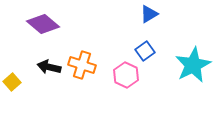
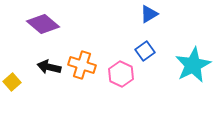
pink hexagon: moved 5 px left, 1 px up
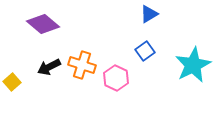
black arrow: rotated 40 degrees counterclockwise
pink hexagon: moved 5 px left, 4 px down
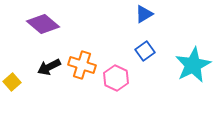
blue triangle: moved 5 px left
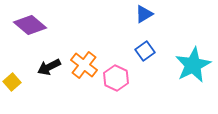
purple diamond: moved 13 px left, 1 px down
orange cross: moved 2 px right; rotated 20 degrees clockwise
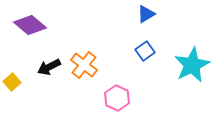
blue triangle: moved 2 px right
cyan star: moved 1 px left
pink hexagon: moved 1 px right, 20 px down
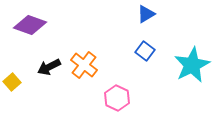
purple diamond: rotated 20 degrees counterclockwise
blue square: rotated 18 degrees counterclockwise
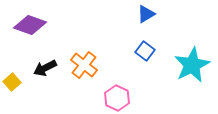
black arrow: moved 4 px left, 1 px down
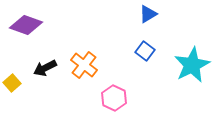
blue triangle: moved 2 px right
purple diamond: moved 4 px left
yellow square: moved 1 px down
pink hexagon: moved 3 px left
